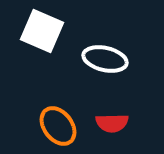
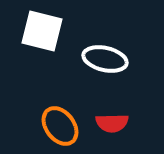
white square: rotated 9 degrees counterclockwise
orange ellipse: moved 2 px right
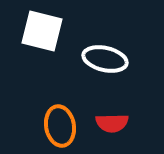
orange ellipse: rotated 27 degrees clockwise
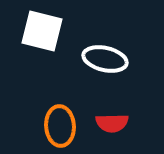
orange ellipse: rotated 6 degrees clockwise
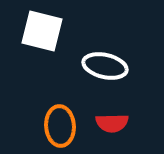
white ellipse: moved 7 px down
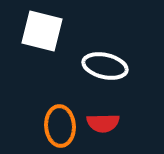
red semicircle: moved 9 px left
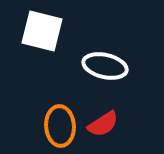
red semicircle: moved 1 px down; rotated 32 degrees counterclockwise
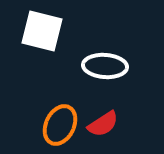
white ellipse: rotated 9 degrees counterclockwise
orange ellipse: moved 1 px up; rotated 30 degrees clockwise
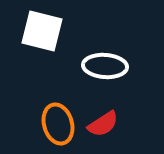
orange ellipse: moved 2 px left, 1 px up; rotated 42 degrees counterclockwise
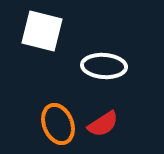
white ellipse: moved 1 px left
orange ellipse: rotated 6 degrees counterclockwise
